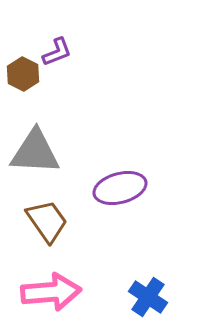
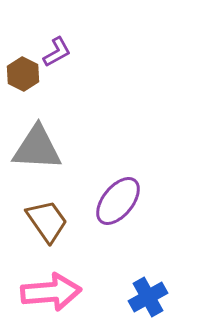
purple L-shape: rotated 8 degrees counterclockwise
gray triangle: moved 2 px right, 4 px up
purple ellipse: moved 2 px left, 13 px down; rotated 36 degrees counterclockwise
blue cross: rotated 27 degrees clockwise
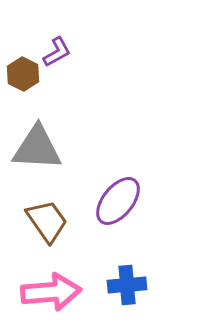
blue cross: moved 21 px left, 12 px up; rotated 24 degrees clockwise
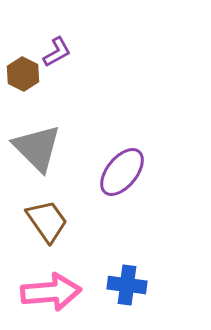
gray triangle: rotated 42 degrees clockwise
purple ellipse: moved 4 px right, 29 px up
blue cross: rotated 12 degrees clockwise
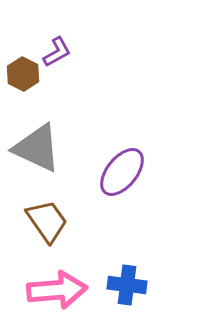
gray triangle: rotated 20 degrees counterclockwise
pink arrow: moved 6 px right, 2 px up
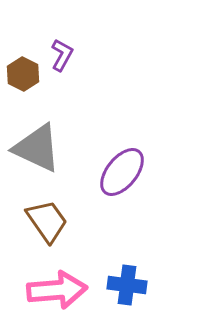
purple L-shape: moved 5 px right, 3 px down; rotated 32 degrees counterclockwise
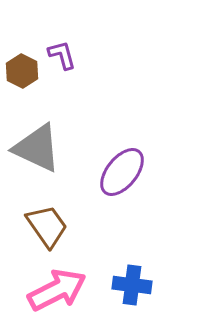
purple L-shape: rotated 44 degrees counterclockwise
brown hexagon: moved 1 px left, 3 px up
brown trapezoid: moved 5 px down
blue cross: moved 5 px right
pink arrow: rotated 22 degrees counterclockwise
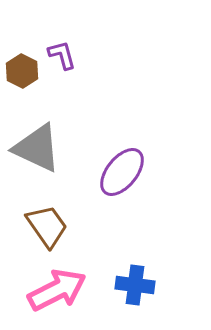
blue cross: moved 3 px right
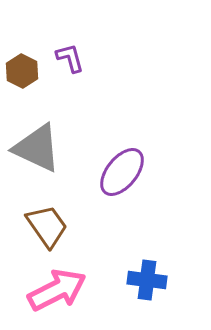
purple L-shape: moved 8 px right, 3 px down
blue cross: moved 12 px right, 5 px up
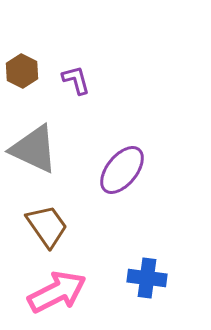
purple L-shape: moved 6 px right, 22 px down
gray triangle: moved 3 px left, 1 px down
purple ellipse: moved 2 px up
blue cross: moved 2 px up
pink arrow: moved 2 px down
